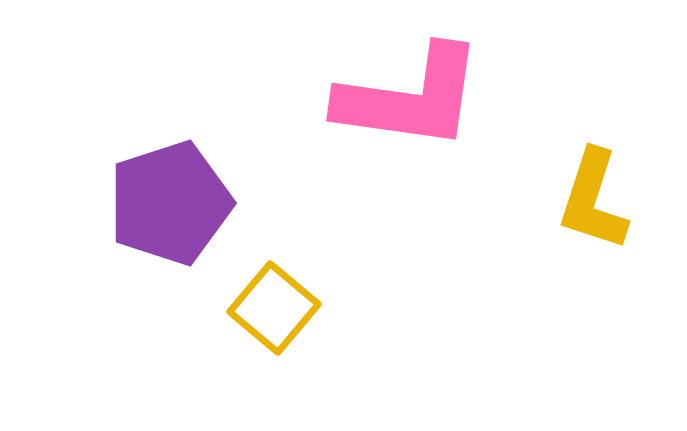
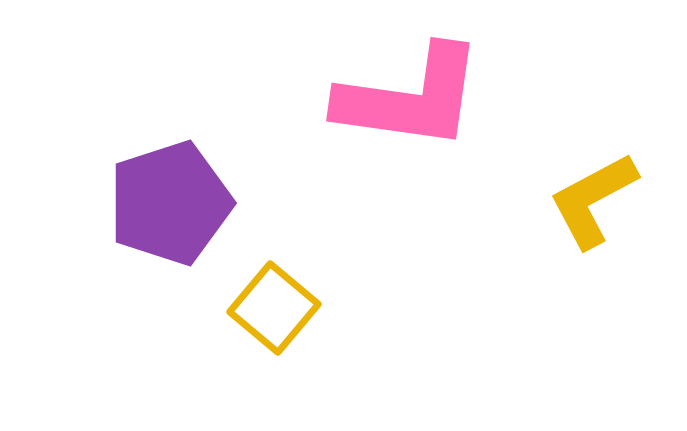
yellow L-shape: rotated 44 degrees clockwise
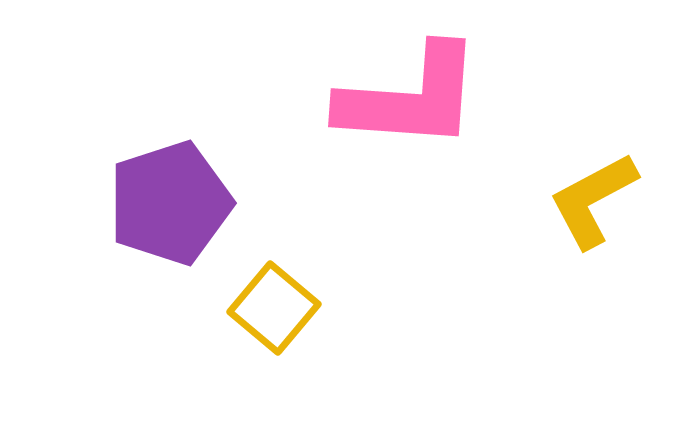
pink L-shape: rotated 4 degrees counterclockwise
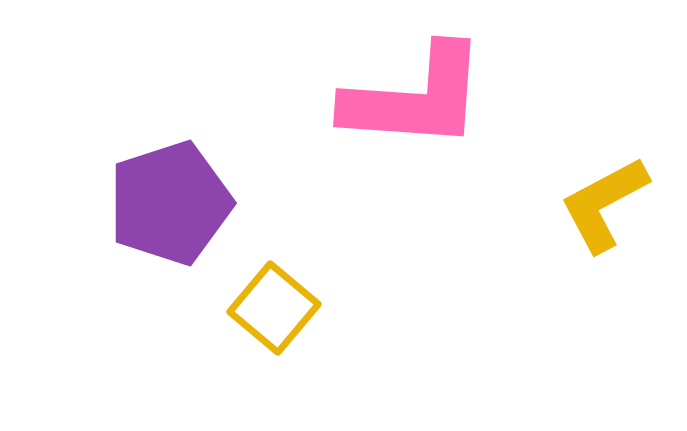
pink L-shape: moved 5 px right
yellow L-shape: moved 11 px right, 4 px down
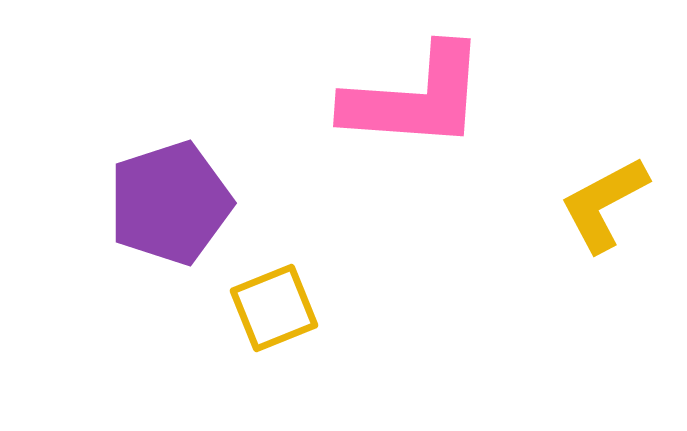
yellow square: rotated 28 degrees clockwise
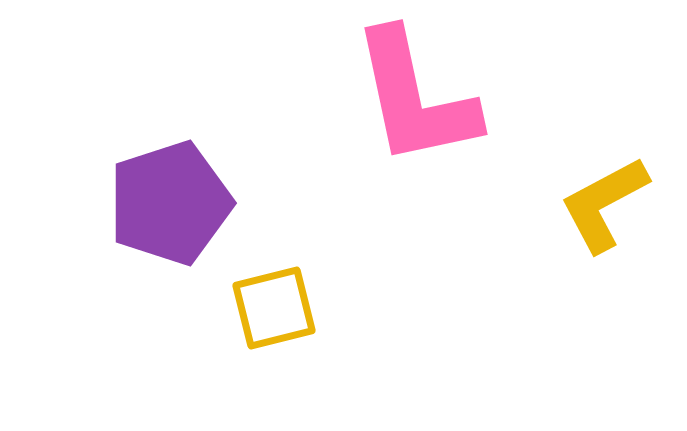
pink L-shape: rotated 74 degrees clockwise
yellow square: rotated 8 degrees clockwise
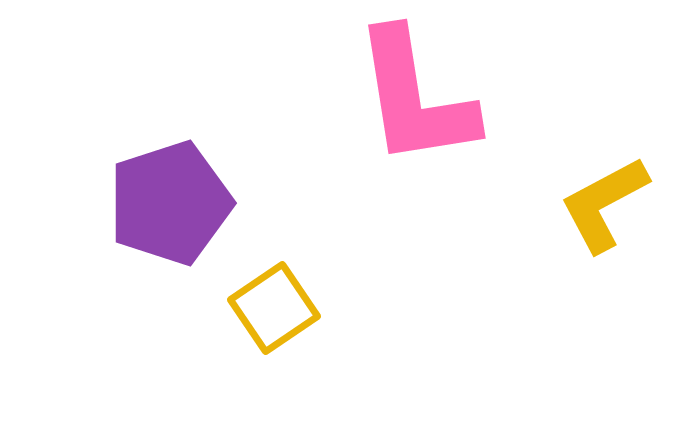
pink L-shape: rotated 3 degrees clockwise
yellow square: rotated 20 degrees counterclockwise
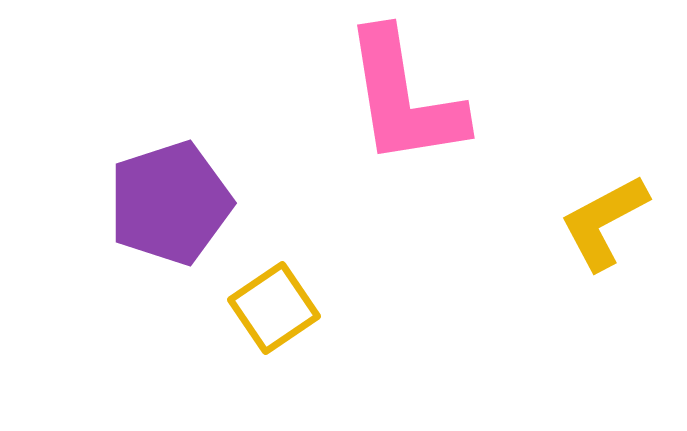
pink L-shape: moved 11 px left
yellow L-shape: moved 18 px down
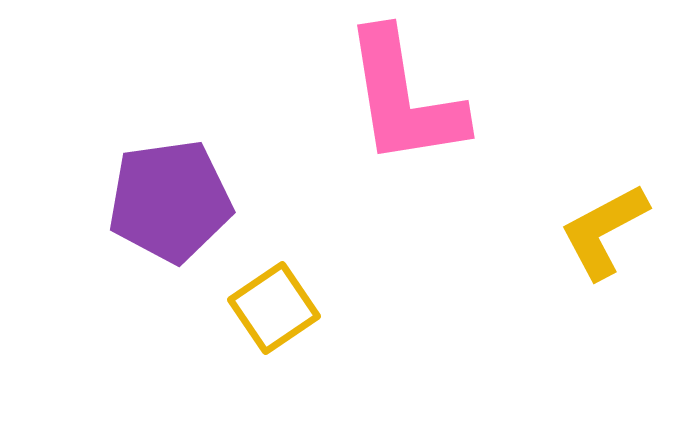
purple pentagon: moved 2 px up; rotated 10 degrees clockwise
yellow L-shape: moved 9 px down
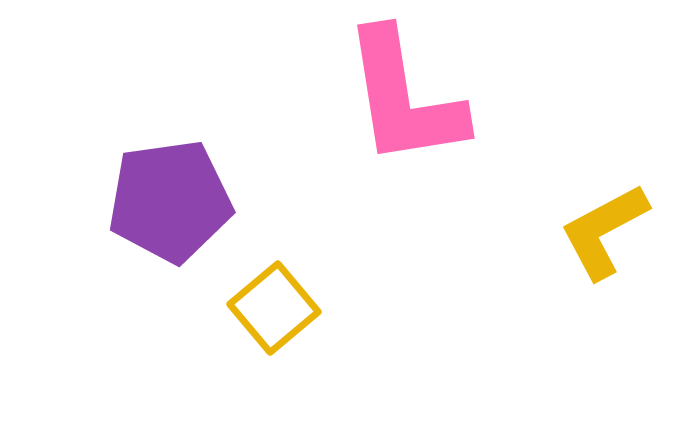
yellow square: rotated 6 degrees counterclockwise
